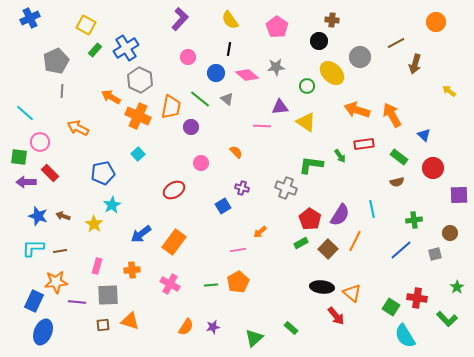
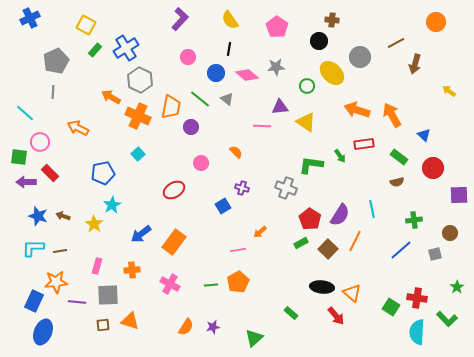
gray line at (62, 91): moved 9 px left, 1 px down
green rectangle at (291, 328): moved 15 px up
cyan semicircle at (405, 336): moved 12 px right, 4 px up; rotated 35 degrees clockwise
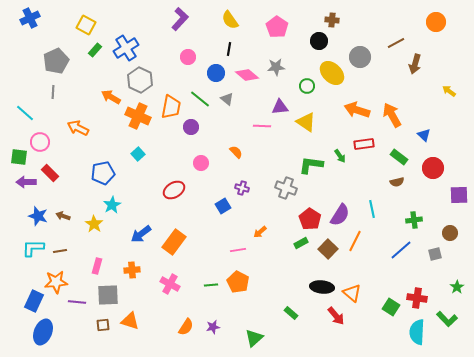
orange pentagon at (238, 282): rotated 15 degrees counterclockwise
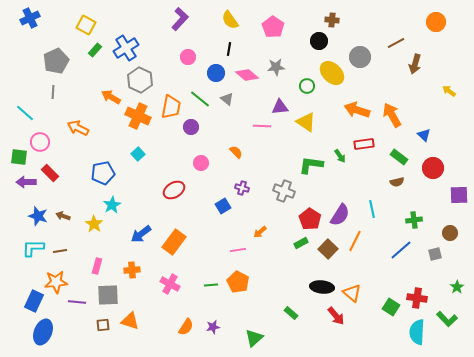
pink pentagon at (277, 27): moved 4 px left
gray cross at (286, 188): moved 2 px left, 3 px down
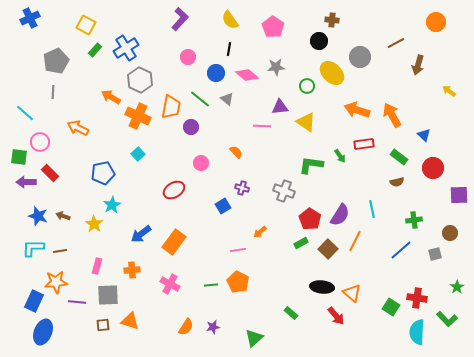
brown arrow at (415, 64): moved 3 px right, 1 px down
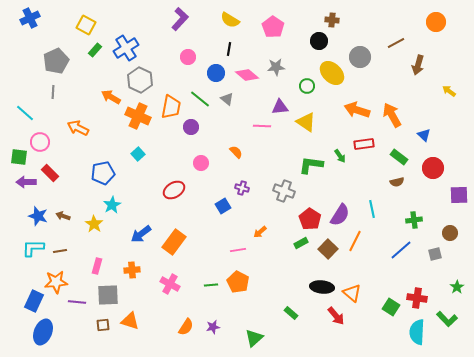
yellow semicircle at (230, 20): rotated 24 degrees counterclockwise
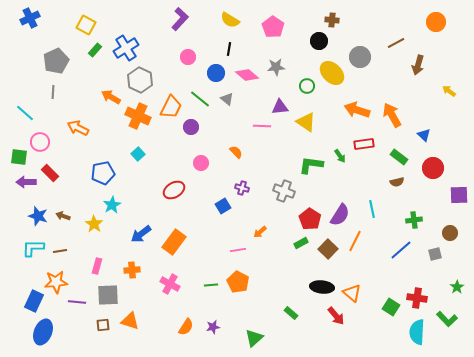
orange trapezoid at (171, 107): rotated 15 degrees clockwise
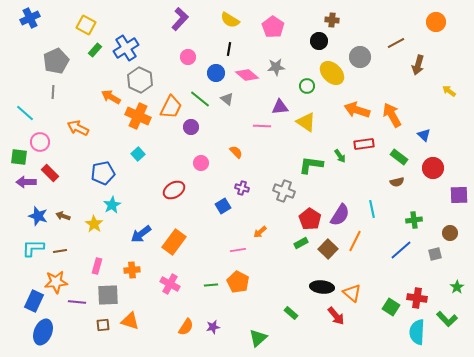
green triangle at (254, 338): moved 4 px right
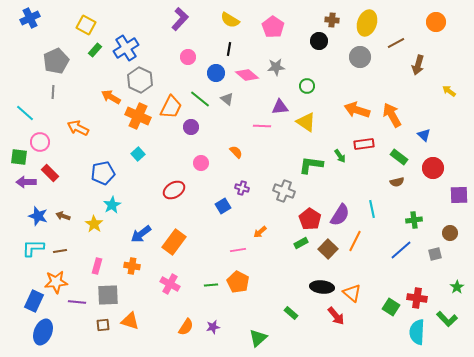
yellow ellipse at (332, 73): moved 35 px right, 50 px up; rotated 65 degrees clockwise
orange cross at (132, 270): moved 4 px up; rotated 14 degrees clockwise
